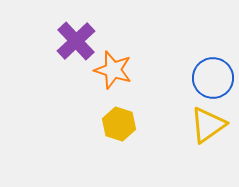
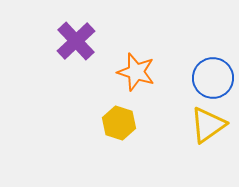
orange star: moved 23 px right, 2 px down
yellow hexagon: moved 1 px up
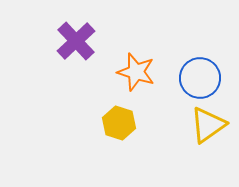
blue circle: moved 13 px left
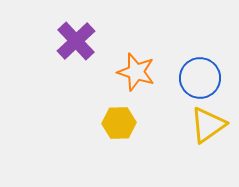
yellow hexagon: rotated 20 degrees counterclockwise
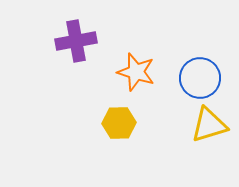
purple cross: rotated 33 degrees clockwise
yellow triangle: moved 1 px right; rotated 18 degrees clockwise
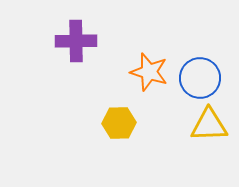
purple cross: rotated 9 degrees clockwise
orange star: moved 13 px right
yellow triangle: rotated 15 degrees clockwise
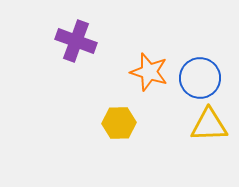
purple cross: rotated 21 degrees clockwise
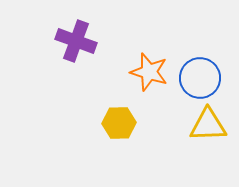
yellow triangle: moved 1 px left
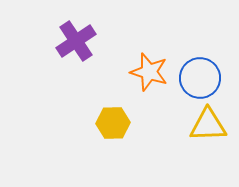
purple cross: rotated 36 degrees clockwise
yellow hexagon: moved 6 px left
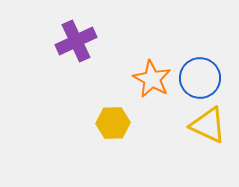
purple cross: rotated 9 degrees clockwise
orange star: moved 3 px right, 7 px down; rotated 12 degrees clockwise
yellow triangle: rotated 27 degrees clockwise
